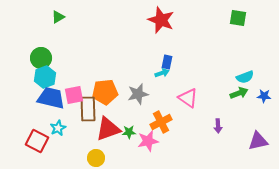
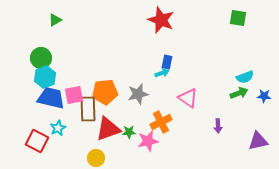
green triangle: moved 3 px left, 3 px down
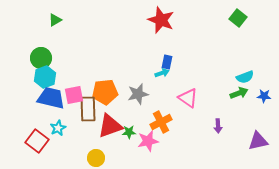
green square: rotated 30 degrees clockwise
red triangle: moved 2 px right, 3 px up
red square: rotated 10 degrees clockwise
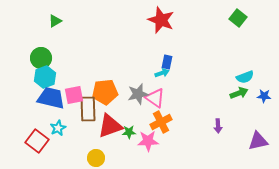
green triangle: moved 1 px down
pink triangle: moved 33 px left
pink star: rotated 10 degrees clockwise
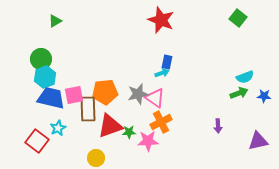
green circle: moved 1 px down
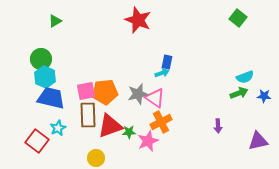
red star: moved 23 px left
cyan hexagon: rotated 15 degrees counterclockwise
pink square: moved 12 px right, 4 px up
brown rectangle: moved 6 px down
pink star: rotated 20 degrees counterclockwise
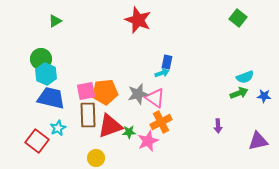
cyan hexagon: moved 1 px right, 3 px up
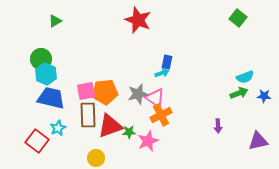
orange cross: moved 7 px up
